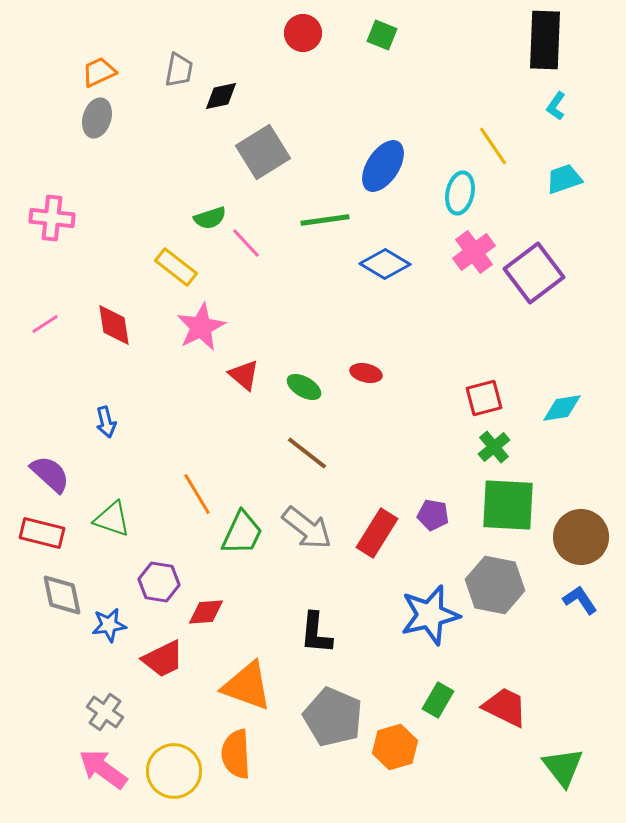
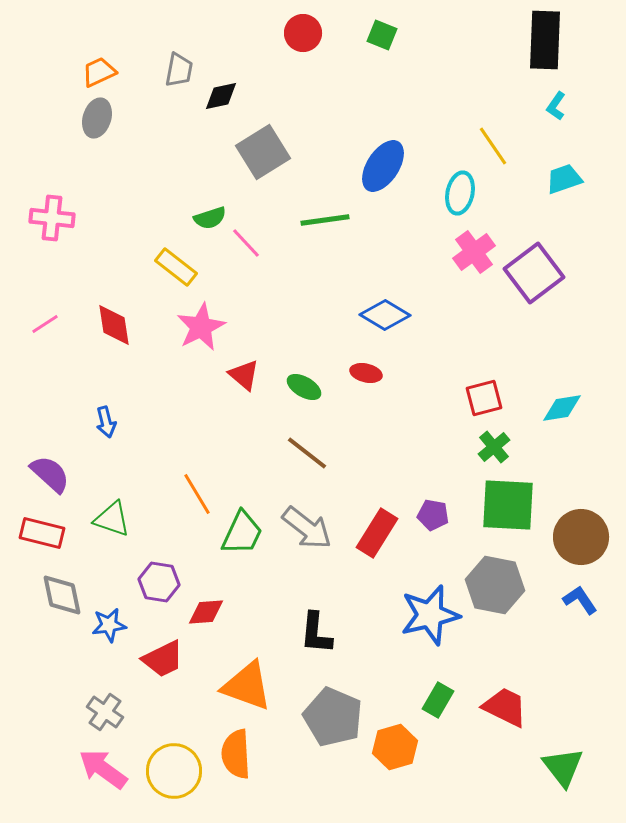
blue diamond at (385, 264): moved 51 px down
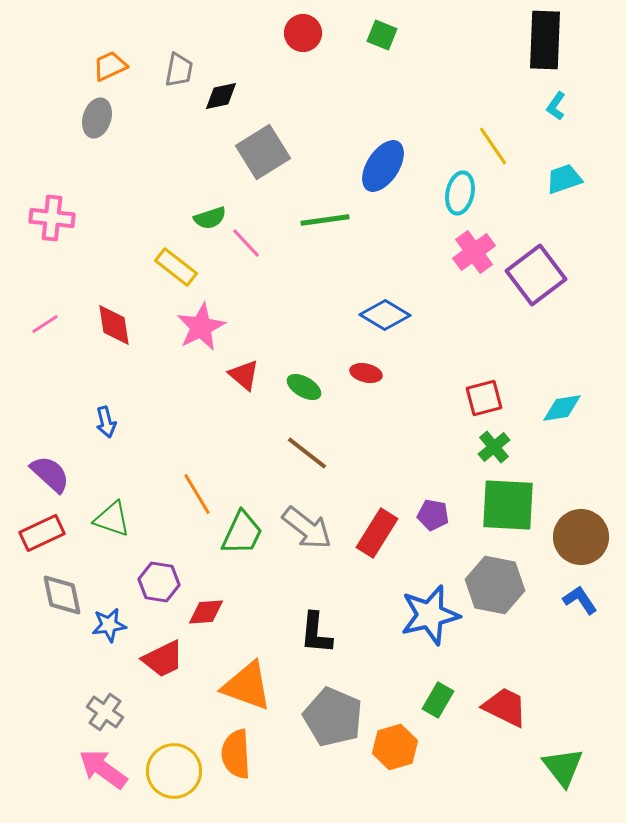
orange trapezoid at (99, 72): moved 11 px right, 6 px up
purple square at (534, 273): moved 2 px right, 2 px down
red rectangle at (42, 533): rotated 39 degrees counterclockwise
